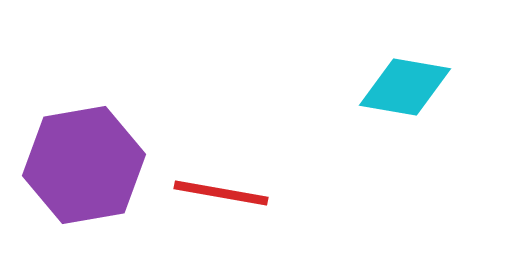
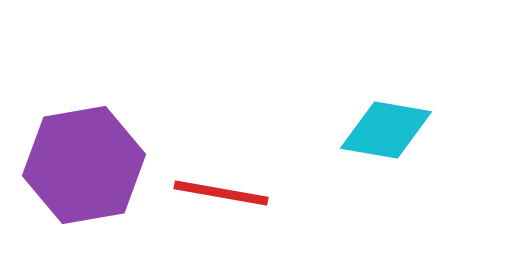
cyan diamond: moved 19 px left, 43 px down
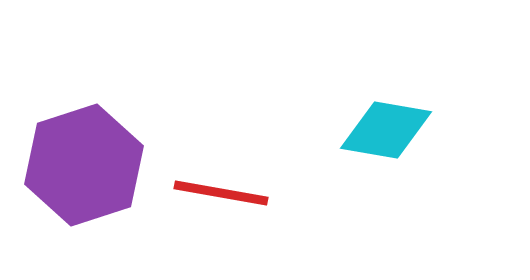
purple hexagon: rotated 8 degrees counterclockwise
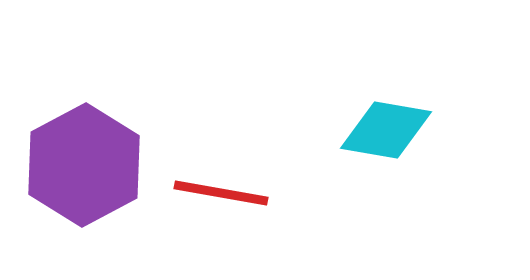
purple hexagon: rotated 10 degrees counterclockwise
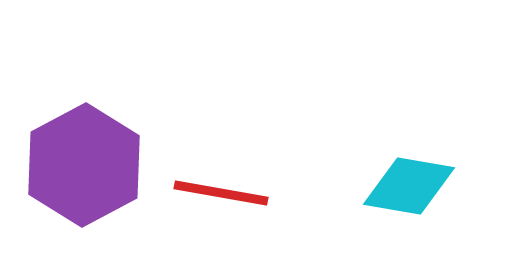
cyan diamond: moved 23 px right, 56 px down
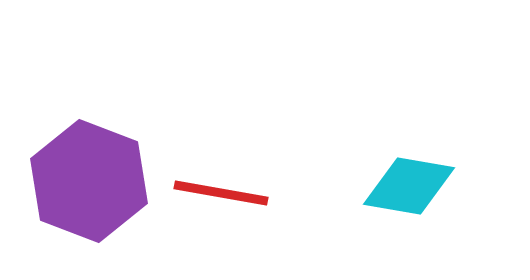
purple hexagon: moved 5 px right, 16 px down; rotated 11 degrees counterclockwise
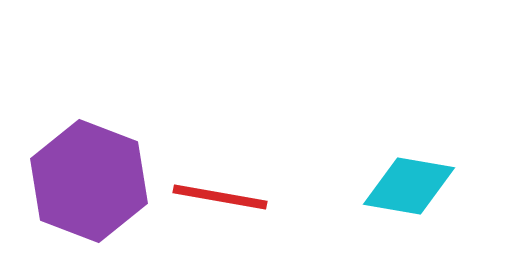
red line: moved 1 px left, 4 px down
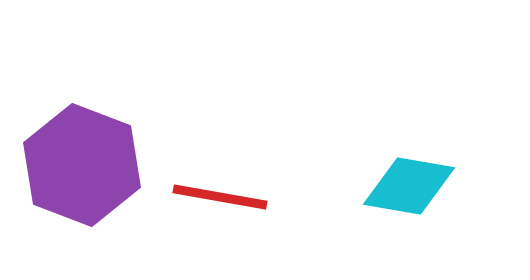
purple hexagon: moved 7 px left, 16 px up
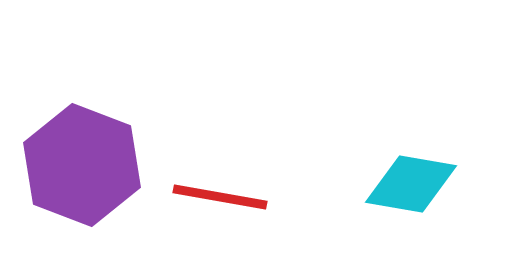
cyan diamond: moved 2 px right, 2 px up
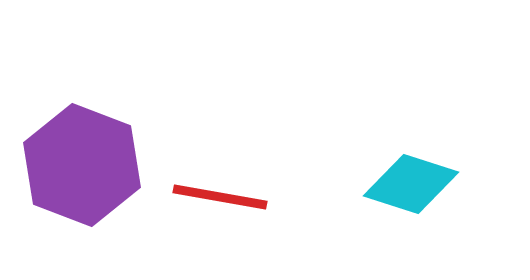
cyan diamond: rotated 8 degrees clockwise
